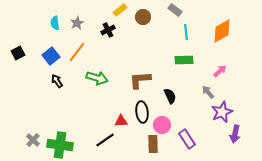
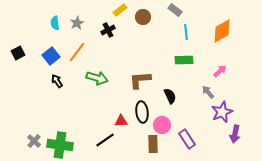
gray cross: moved 1 px right, 1 px down
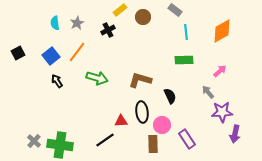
brown L-shape: rotated 20 degrees clockwise
purple star: rotated 20 degrees clockwise
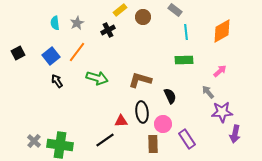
pink circle: moved 1 px right, 1 px up
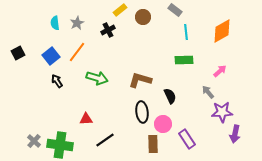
red triangle: moved 35 px left, 2 px up
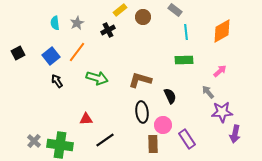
pink circle: moved 1 px down
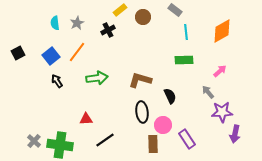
green arrow: rotated 25 degrees counterclockwise
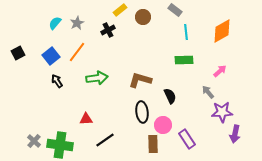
cyan semicircle: rotated 48 degrees clockwise
